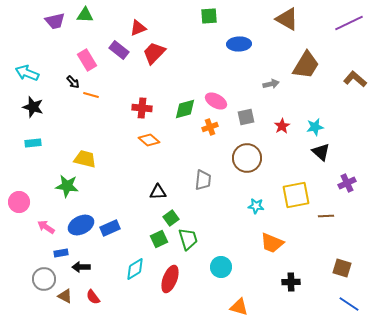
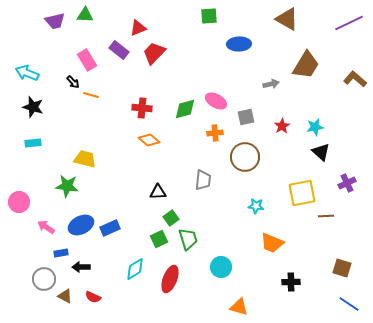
orange cross at (210, 127): moved 5 px right, 6 px down; rotated 14 degrees clockwise
brown circle at (247, 158): moved 2 px left, 1 px up
yellow square at (296, 195): moved 6 px right, 2 px up
red semicircle at (93, 297): rotated 28 degrees counterclockwise
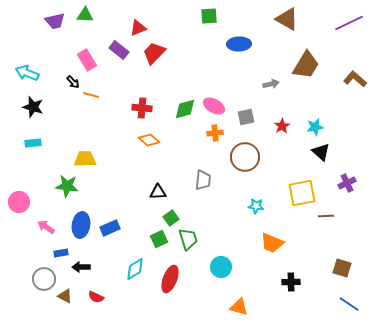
pink ellipse at (216, 101): moved 2 px left, 5 px down
yellow trapezoid at (85, 159): rotated 15 degrees counterclockwise
blue ellipse at (81, 225): rotated 55 degrees counterclockwise
red semicircle at (93, 297): moved 3 px right
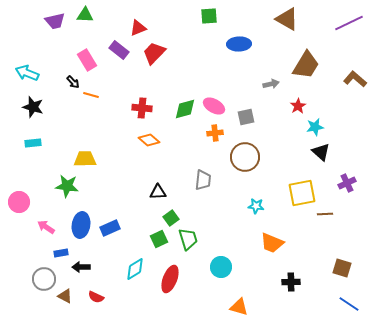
red star at (282, 126): moved 16 px right, 20 px up
brown line at (326, 216): moved 1 px left, 2 px up
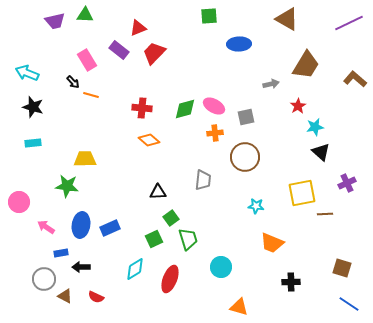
green square at (159, 239): moved 5 px left
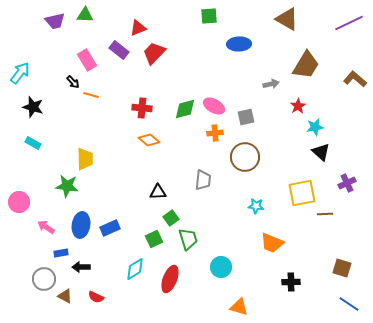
cyan arrow at (27, 73): moved 7 px left; rotated 105 degrees clockwise
cyan rectangle at (33, 143): rotated 35 degrees clockwise
yellow trapezoid at (85, 159): rotated 90 degrees clockwise
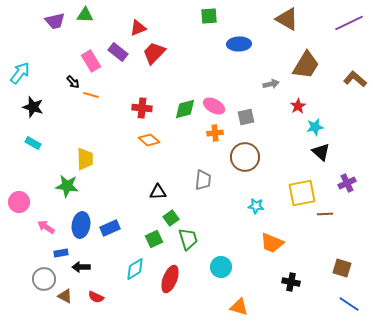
purple rectangle at (119, 50): moved 1 px left, 2 px down
pink rectangle at (87, 60): moved 4 px right, 1 px down
black cross at (291, 282): rotated 12 degrees clockwise
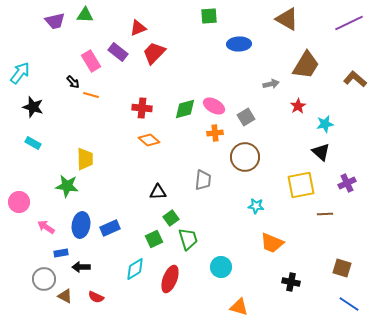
gray square at (246, 117): rotated 18 degrees counterclockwise
cyan star at (315, 127): moved 10 px right, 3 px up
yellow square at (302, 193): moved 1 px left, 8 px up
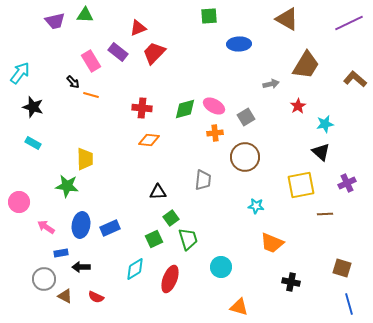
orange diamond at (149, 140): rotated 35 degrees counterclockwise
blue line at (349, 304): rotated 40 degrees clockwise
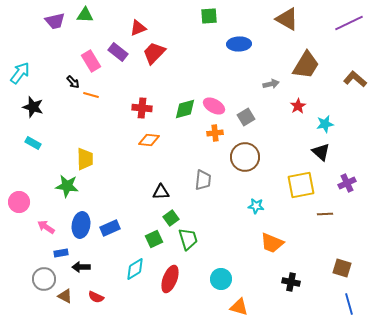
black triangle at (158, 192): moved 3 px right
cyan circle at (221, 267): moved 12 px down
